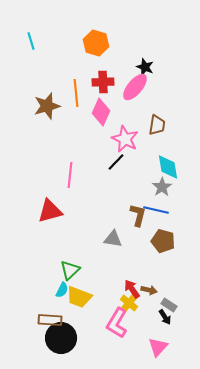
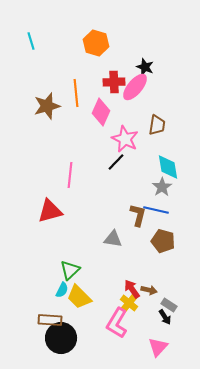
red cross: moved 11 px right
yellow trapezoid: rotated 24 degrees clockwise
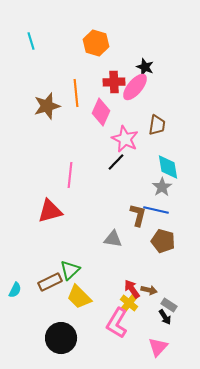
cyan semicircle: moved 47 px left
brown rectangle: moved 38 px up; rotated 30 degrees counterclockwise
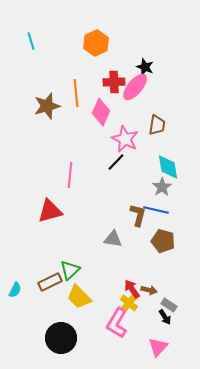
orange hexagon: rotated 20 degrees clockwise
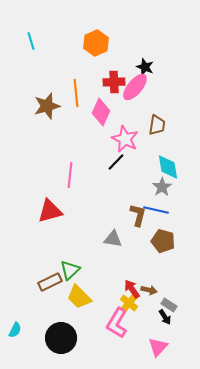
cyan semicircle: moved 40 px down
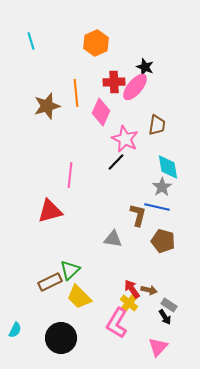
blue line: moved 1 px right, 3 px up
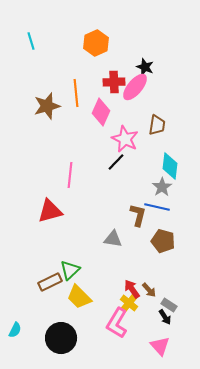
cyan diamond: moved 2 px right, 1 px up; rotated 16 degrees clockwise
brown arrow: rotated 35 degrees clockwise
pink triangle: moved 2 px right, 1 px up; rotated 25 degrees counterclockwise
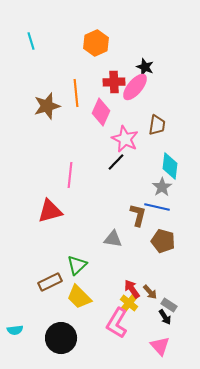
green triangle: moved 7 px right, 5 px up
brown arrow: moved 1 px right, 2 px down
cyan semicircle: rotated 56 degrees clockwise
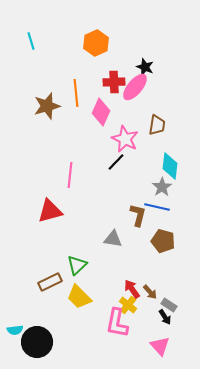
yellow cross: moved 1 px left, 2 px down
pink L-shape: rotated 20 degrees counterclockwise
black circle: moved 24 px left, 4 px down
